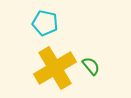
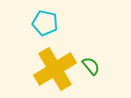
yellow cross: moved 1 px down
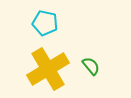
yellow cross: moved 7 px left
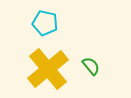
yellow cross: rotated 9 degrees counterclockwise
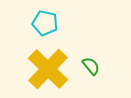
yellow cross: rotated 6 degrees counterclockwise
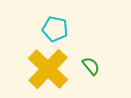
cyan pentagon: moved 10 px right, 6 px down
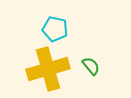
yellow cross: rotated 30 degrees clockwise
